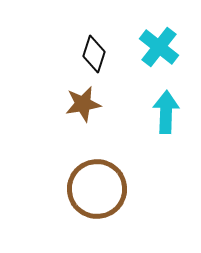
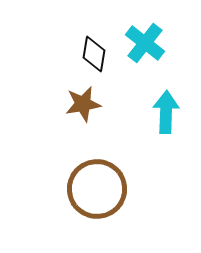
cyan cross: moved 14 px left, 4 px up
black diamond: rotated 9 degrees counterclockwise
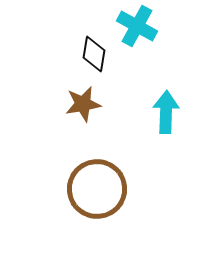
cyan cross: moved 8 px left, 17 px up; rotated 9 degrees counterclockwise
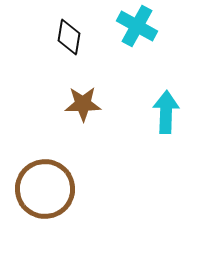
black diamond: moved 25 px left, 17 px up
brown star: rotated 9 degrees clockwise
brown circle: moved 52 px left
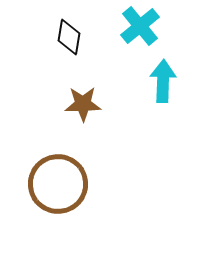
cyan cross: moved 3 px right; rotated 21 degrees clockwise
cyan arrow: moved 3 px left, 31 px up
brown circle: moved 13 px right, 5 px up
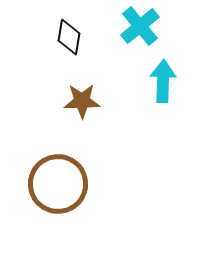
brown star: moved 1 px left, 3 px up
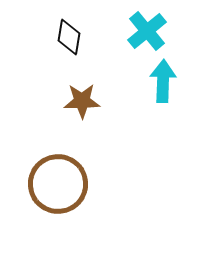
cyan cross: moved 7 px right, 5 px down
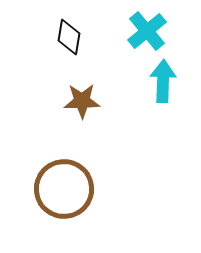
brown circle: moved 6 px right, 5 px down
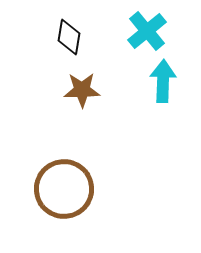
brown star: moved 11 px up
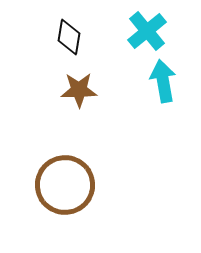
cyan arrow: rotated 12 degrees counterclockwise
brown star: moved 3 px left
brown circle: moved 1 px right, 4 px up
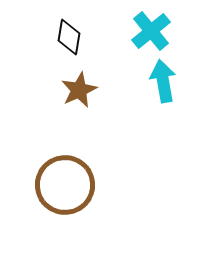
cyan cross: moved 4 px right
brown star: rotated 24 degrees counterclockwise
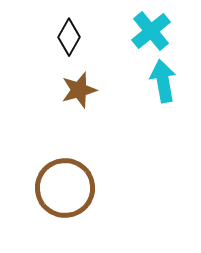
black diamond: rotated 21 degrees clockwise
brown star: rotated 9 degrees clockwise
brown circle: moved 3 px down
